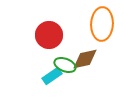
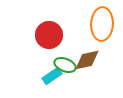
brown diamond: moved 2 px right, 1 px down
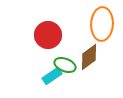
red circle: moved 1 px left
brown diamond: moved 2 px right, 3 px up; rotated 24 degrees counterclockwise
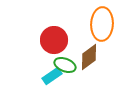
red circle: moved 6 px right, 5 px down
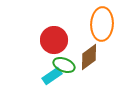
green ellipse: moved 1 px left
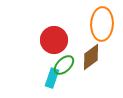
brown diamond: moved 2 px right
green ellipse: rotated 65 degrees counterclockwise
cyan rectangle: moved 2 px down; rotated 36 degrees counterclockwise
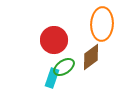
green ellipse: moved 2 px down; rotated 10 degrees clockwise
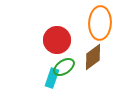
orange ellipse: moved 2 px left, 1 px up
red circle: moved 3 px right
brown diamond: moved 2 px right
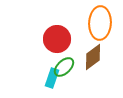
red circle: moved 1 px up
green ellipse: rotated 10 degrees counterclockwise
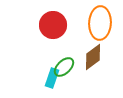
red circle: moved 4 px left, 14 px up
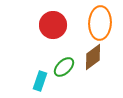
cyan rectangle: moved 12 px left, 3 px down
